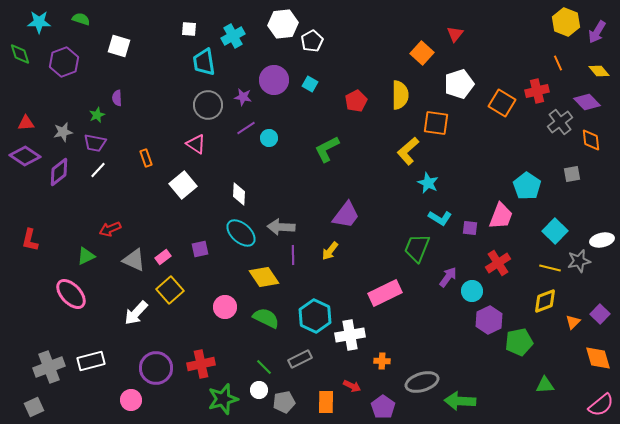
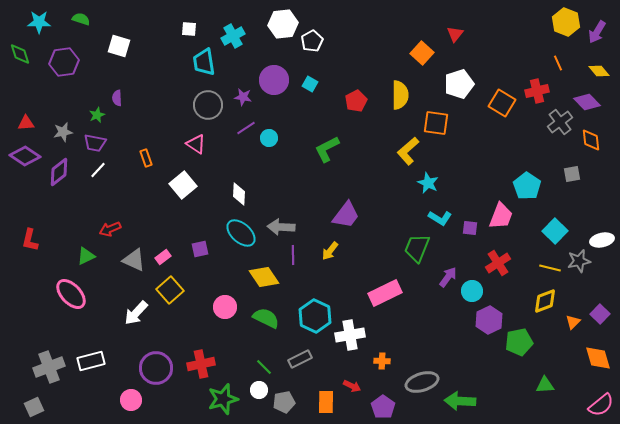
purple hexagon at (64, 62): rotated 12 degrees clockwise
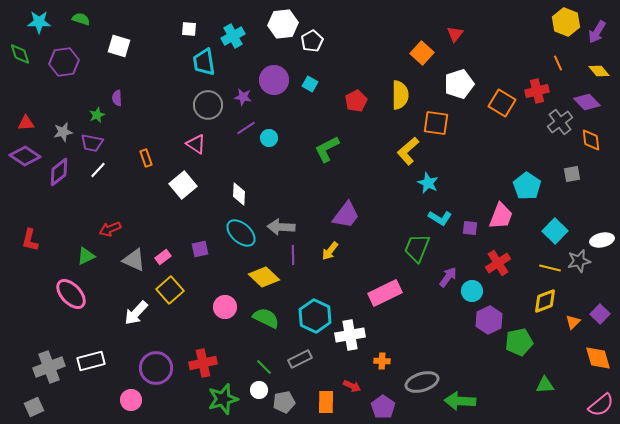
purple trapezoid at (95, 143): moved 3 px left
yellow diamond at (264, 277): rotated 12 degrees counterclockwise
red cross at (201, 364): moved 2 px right, 1 px up
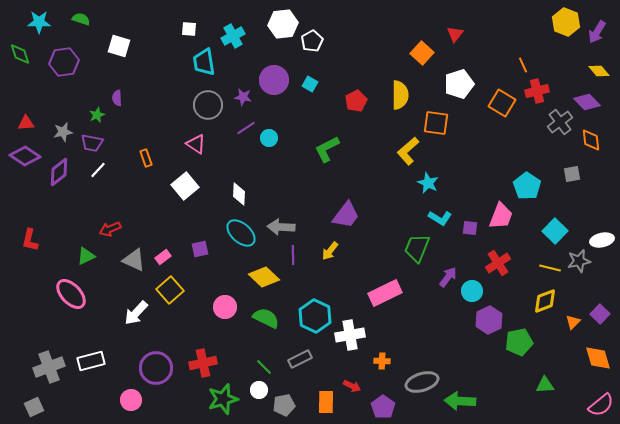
orange line at (558, 63): moved 35 px left, 2 px down
white square at (183, 185): moved 2 px right, 1 px down
gray pentagon at (284, 402): moved 3 px down
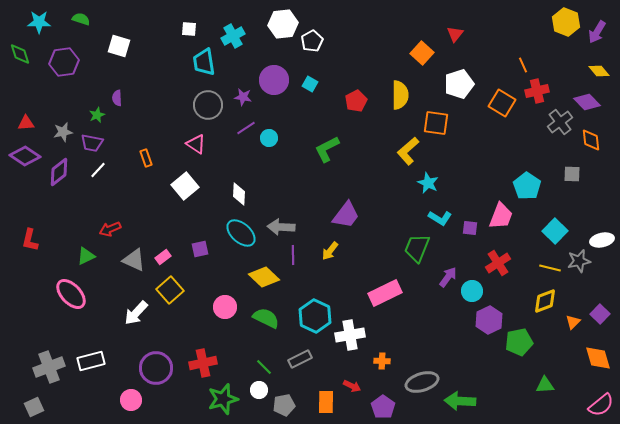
gray square at (572, 174): rotated 12 degrees clockwise
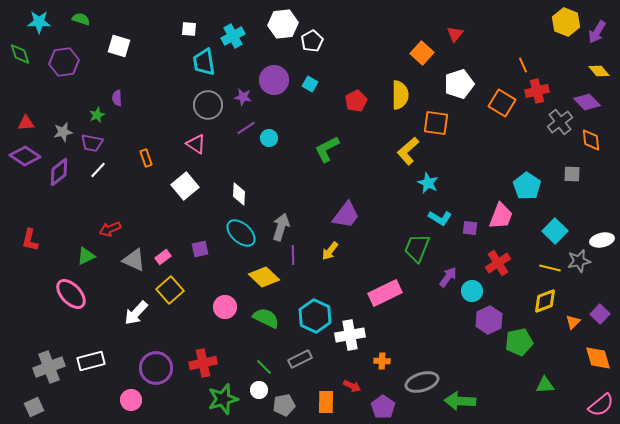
gray arrow at (281, 227): rotated 104 degrees clockwise
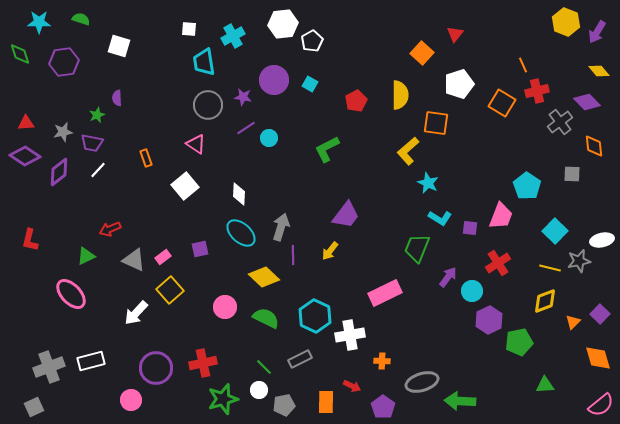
orange diamond at (591, 140): moved 3 px right, 6 px down
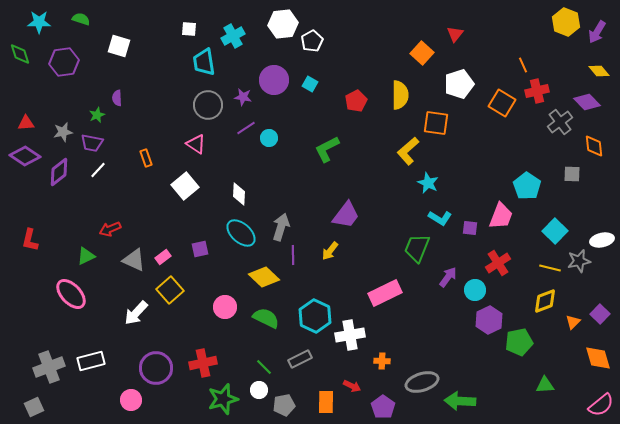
cyan circle at (472, 291): moved 3 px right, 1 px up
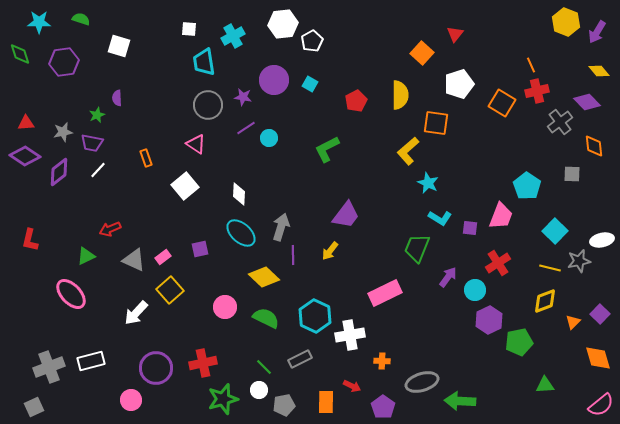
orange line at (523, 65): moved 8 px right
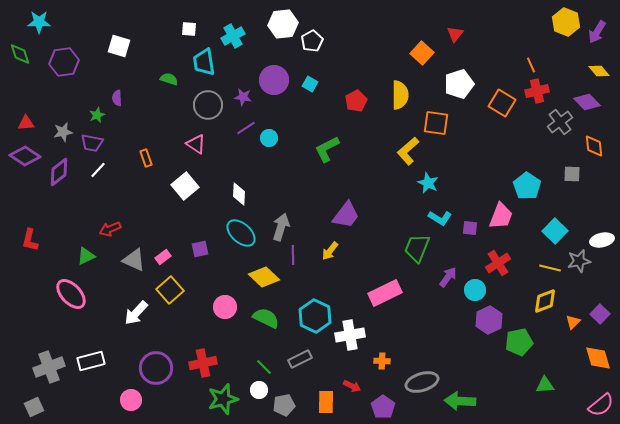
green semicircle at (81, 19): moved 88 px right, 60 px down
